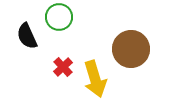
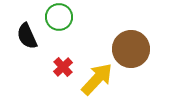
yellow arrow: moved 2 px right; rotated 120 degrees counterclockwise
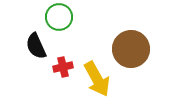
black semicircle: moved 9 px right, 10 px down
red cross: rotated 30 degrees clockwise
yellow arrow: rotated 108 degrees clockwise
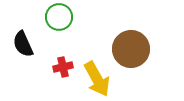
black semicircle: moved 13 px left, 2 px up
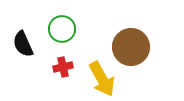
green circle: moved 3 px right, 12 px down
brown circle: moved 2 px up
yellow arrow: moved 5 px right
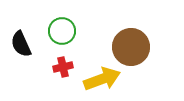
green circle: moved 2 px down
black semicircle: moved 2 px left
yellow arrow: rotated 81 degrees counterclockwise
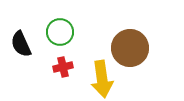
green circle: moved 2 px left, 1 px down
brown circle: moved 1 px left, 1 px down
yellow arrow: rotated 102 degrees clockwise
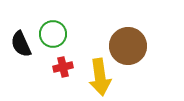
green circle: moved 7 px left, 2 px down
brown circle: moved 2 px left, 2 px up
yellow arrow: moved 2 px left, 2 px up
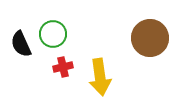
brown circle: moved 22 px right, 8 px up
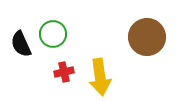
brown circle: moved 3 px left, 1 px up
red cross: moved 1 px right, 5 px down
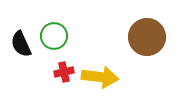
green circle: moved 1 px right, 2 px down
yellow arrow: rotated 75 degrees counterclockwise
